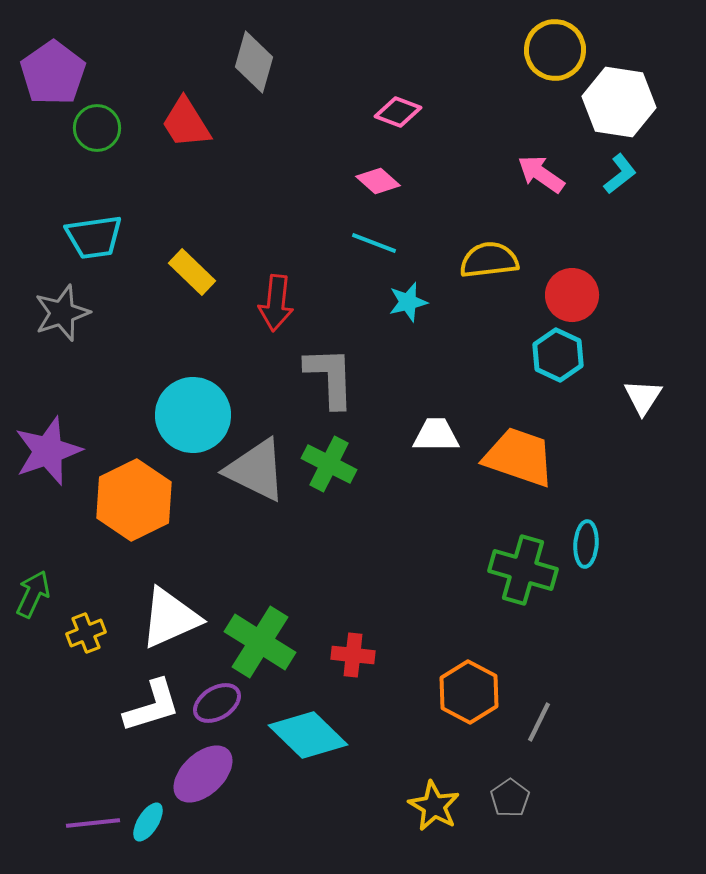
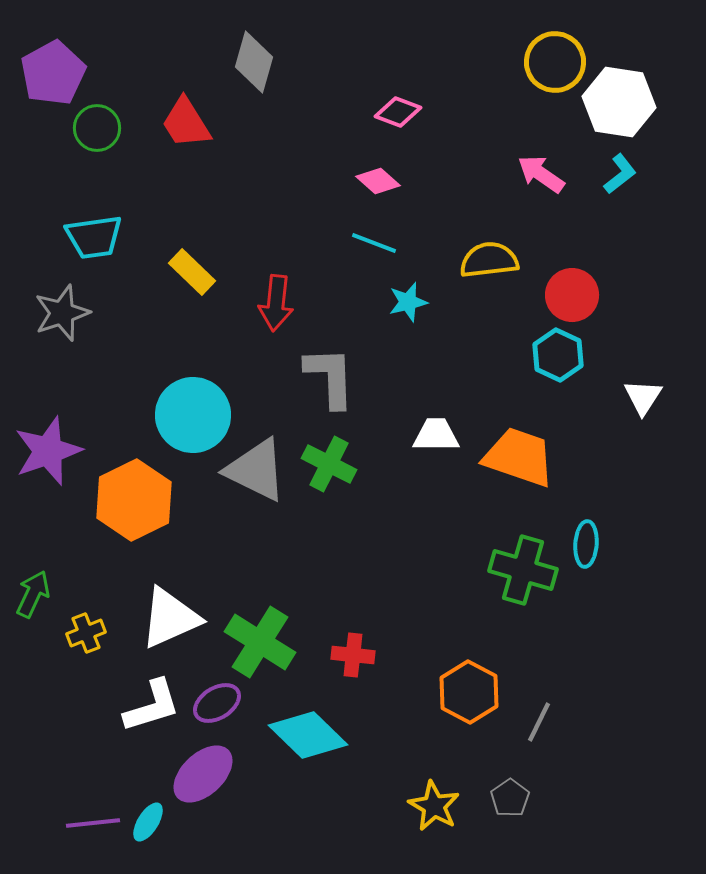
yellow circle at (555, 50): moved 12 px down
purple pentagon at (53, 73): rotated 6 degrees clockwise
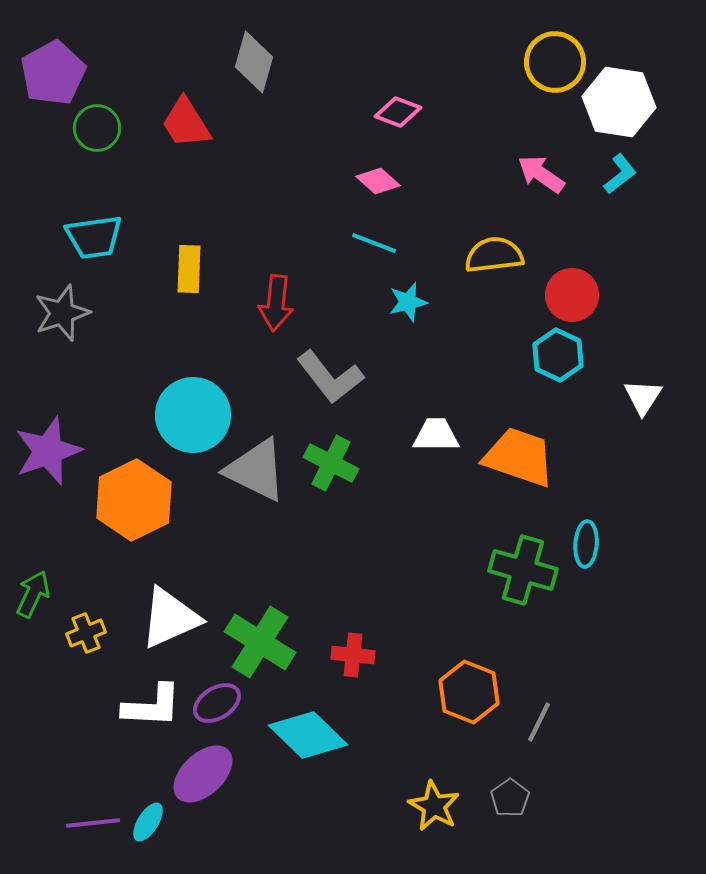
yellow semicircle at (489, 260): moved 5 px right, 5 px up
yellow rectangle at (192, 272): moved 3 px left, 3 px up; rotated 48 degrees clockwise
gray L-shape at (330, 377): rotated 144 degrees clockwise
green cross at (329, 464): moved 2 px right, 1 px up
orange hexagon at (469, 692): rotated 6 degrees counterclockwise
white L-shape at (152, 706): rotated 20 degrees clockwise
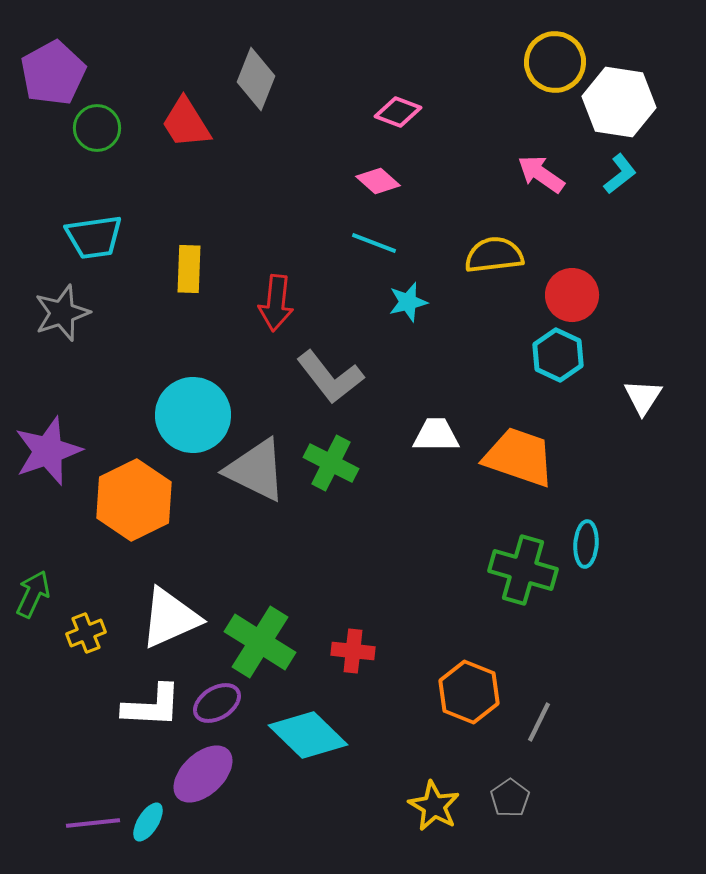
gray diamond at (254, 62): moved 2 px right, 17 px down; rotated 6 degrees clockwise
red cross at (353, 655): moved 4 px up
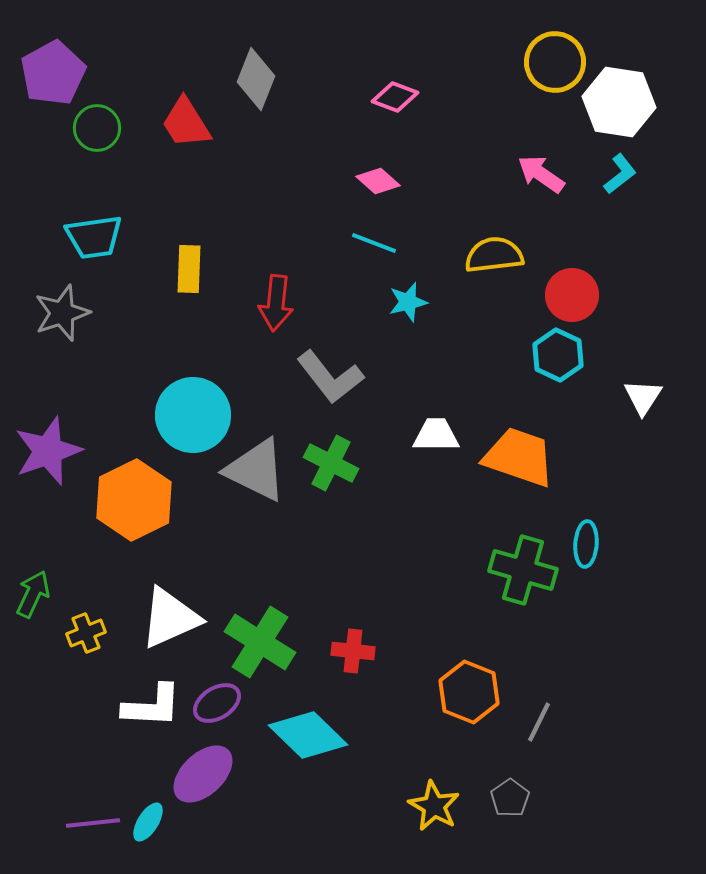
pink diamond at (398, 112): moved 3 px left, 15 px up
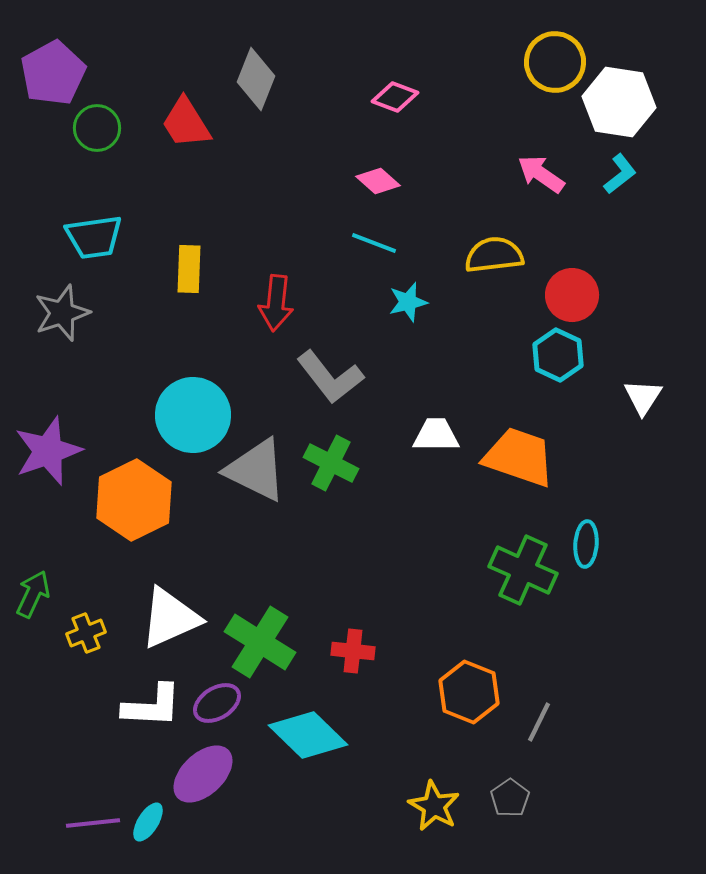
green cross at (523, 570): rotated 8 degrees clockwise
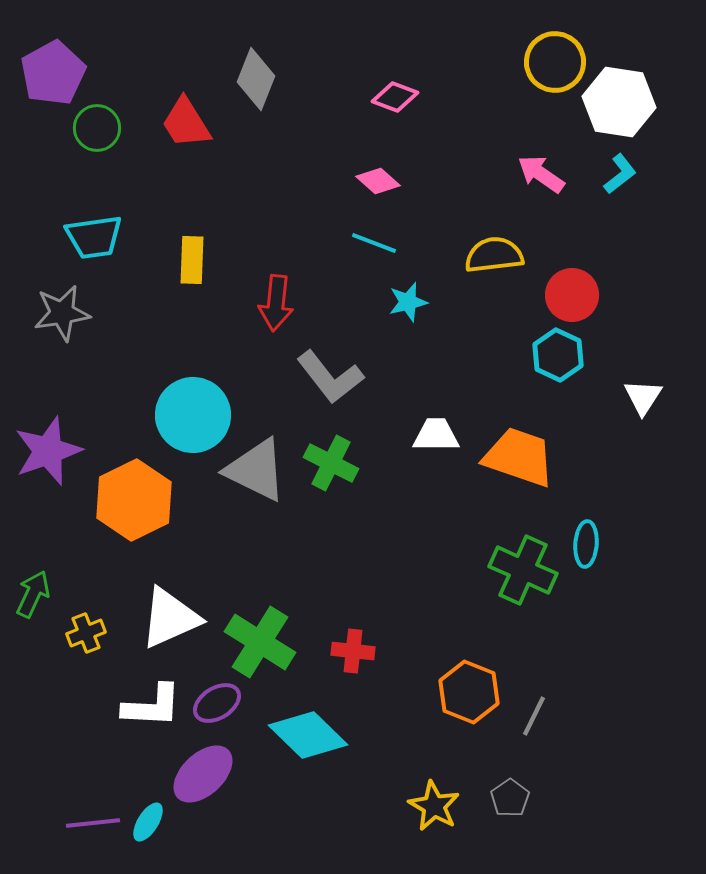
yellow rectangle at (189, 269): moved 3 px right, 9 px up
gray star at (62, 313): rotated 10 degrees clockwise
gray line at (539, 722): moved 5 px left, 6 px up
